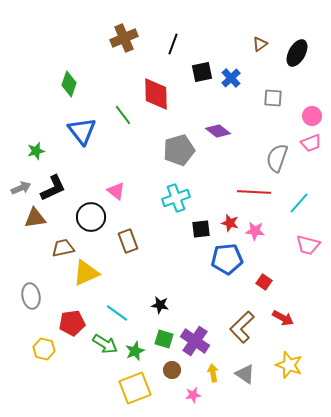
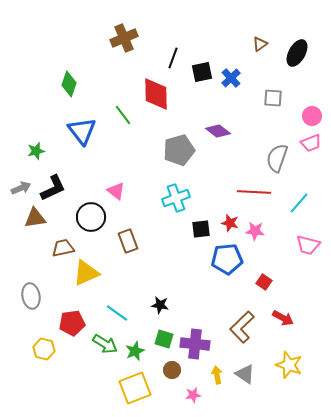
black line at (173, 44): moved 14 px down
purple cross at (195, 341): moved 3 px down; rotated 28 degrees counterclockwise
yellow arrow at (213, 373): moved 4 px right, 2 px down
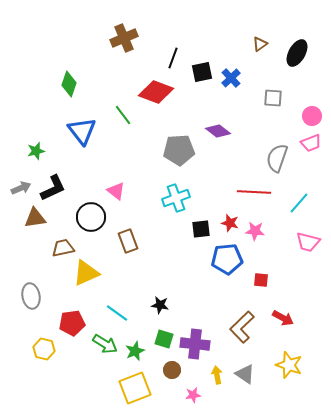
red diamond at (156, 94): moved 2 px up; rotated 68 degrees counterclockwise
gray pentagon at (179, 150): rotated 12 degrees clockwise
pink trapezoid at (308, 245): moved 3 px up
red square at (264, 282): moved 3 px left, 2 px up; rotated 28 degrees counterclockwise
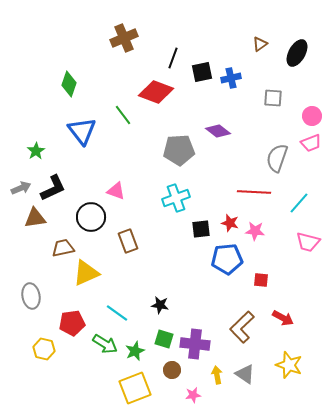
blue cross at (231, 78): rotated 30 degrees clockwise
green star at (36, 151): rotated 18 degrees counterclockwise
pink triangle at (116, 191): rotated 18 degrees counterclockwise
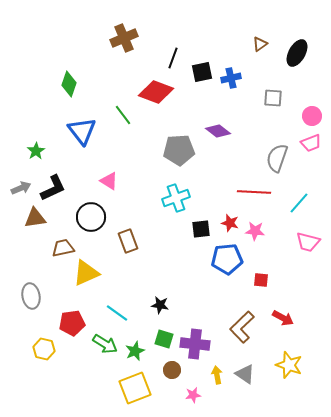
pink triangle at (116, 191): moved 7 px left, 10 px up; rotated 12 degrees clockwise
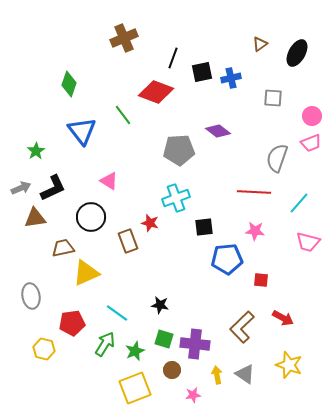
red star at (230, 223): moved 80 px left
black square at (201, 229): moved 3 px right, 2 px up
green arrow at (105, 344): rotated 90 degrees counterclockwise
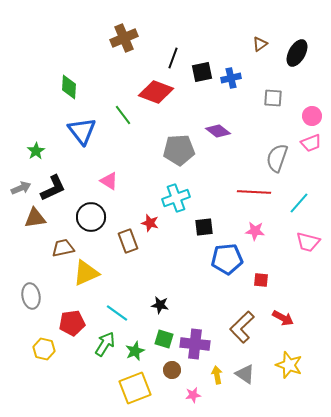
green diamond at (69, 84): moved 3 px down; rotated 15 degrees counterclockwise
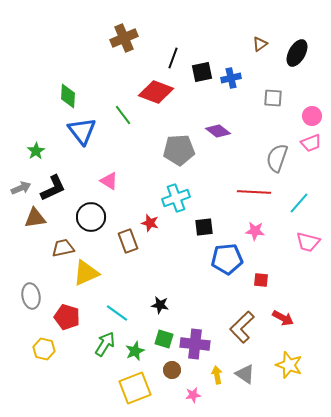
green diamond at (69, 87): moved 1 px left, 9 px down
red pentagon at (72, 323): moved 5 px left, 6 px up; rotated 25 degrees clockwise
